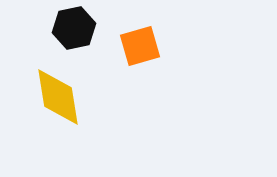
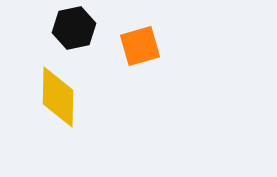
yellow diamond: rotated 10 degrees clockwise
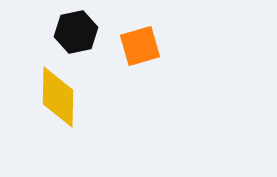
black hexagon: moved 2 px right, 4 px down
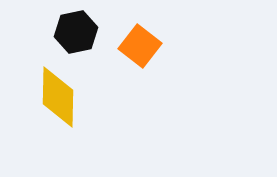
orange square: rotated 36 degrees counterclockwise
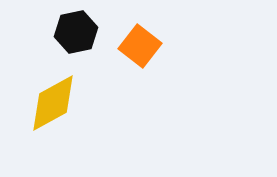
yellow diamond: moved 5 px left, 6 px down; rotated 60 degrees clockwise
